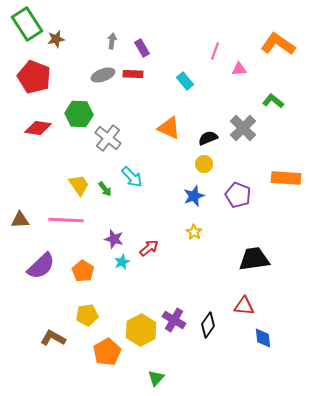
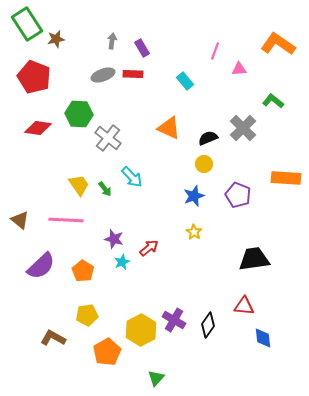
brown triangle at (20, 220): rotated 42 degrees clockwise
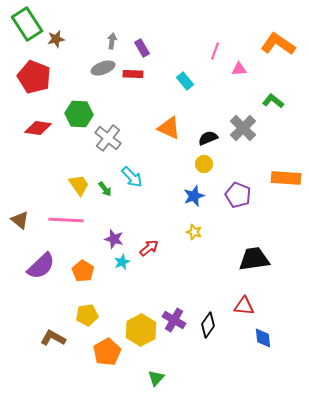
gray ellipse at (103, 75): moved 7 px up
yellow star at (194, 232): rotated 14 degrees counterclockwise
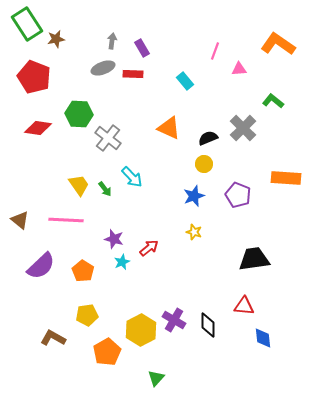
black diamond at (208, 325): rotated 35 degrees counterclockwise
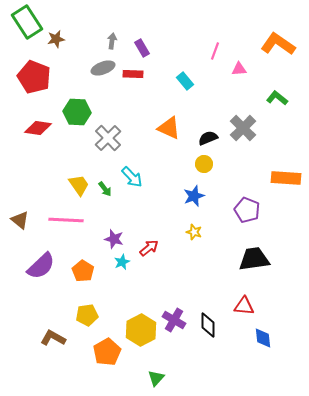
green rectangle at (27, 24): moved 2 px up
green L-shape at (273, 101): moved 4 px right, 3 px up
green hexagon at (79, 114): moved 2 px left, 2 px up
gray cross at (108, 138): rotated 8 degrees clockwise
purple pentagon at (238, 195): moved 9 px right, 15 px down
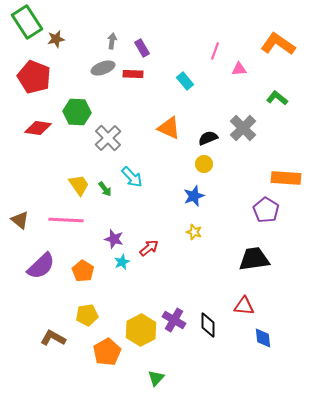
purple pentagon at (247, 210): moved 19 px right; rotated 10 degrees clockwise
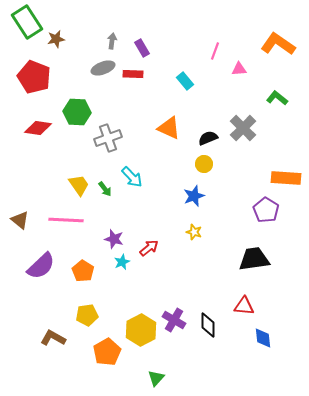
gray cross at (108, 138): rotated 24 degrees clockwise
